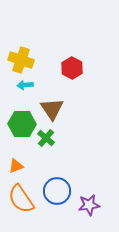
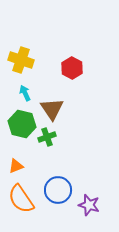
cyan arrow: moved 8 px down; rotated 70 degrees clockwise
green hexagon: rotated 12 degrees clockwise
green cross: moved 1 px right, 1 px up; rotated 30 degrees clockwise
blue circle: moved 1 px right, 1 px up
purple star: rotated 25 degrees clockwise
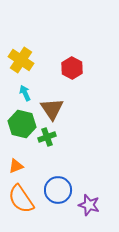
yellow cross: rotated 15 degrees clockwise
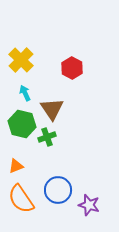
yellow cross: rotated 10 degrees clockwise
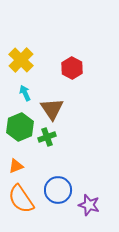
green hexagon: moved 2 px left, 3 px down; rotated 24 degrees clockwise
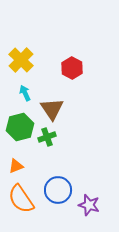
green hexagon: rotated 8 degrees clockwise
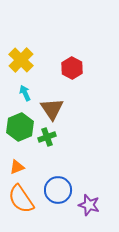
green hexagon: rotated 8 degrees counterclockwise
orange triangle: moved 1 px right, 1 px down
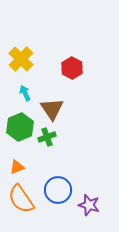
yellow cross: moved 1 px up
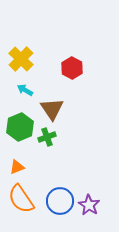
cyan arrow: moved 3 px up; rotated 35 degrees counterclockwise
blue circle: moved 2 px right, 11 px down
purple star: rotated 15 degrees clockwise
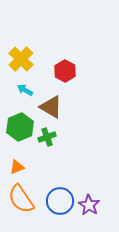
red hexagon: moved 7 px left, 3 px down
brown triangle: moved 1 px left, 2 px up; rotated 25 degrees counterclockwise
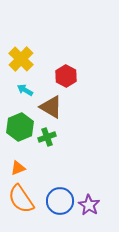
red hexagon: moved 1 px right, 5 px down
orange triangle: moved 1 px right, 1 px down
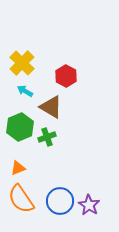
yellow cross: moved 1 px right, 4 px down
cyan arrow: moved 1 px down
